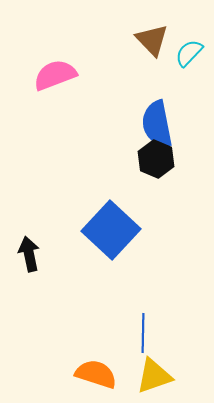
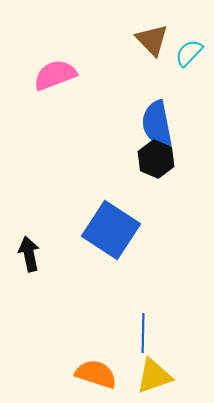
blue square: rotated 10 degrees counterclockwise
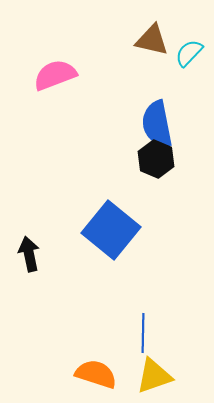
brown triangle: rotated 33 degrees counterclockwise
blue square: rotated 6 degrees clockwise
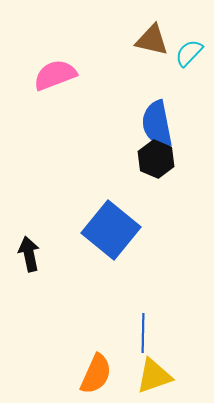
orange semicircle: rotated 96 degrees clockwise
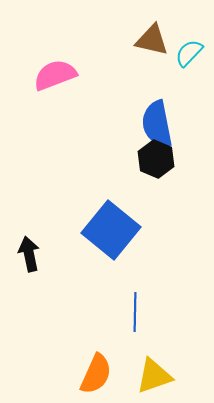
blue line: moved 8 px left, 21 px up
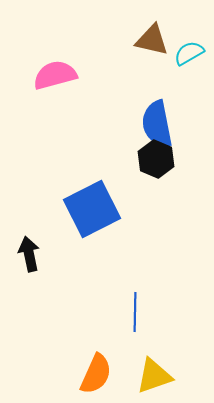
cyan semicircle: rotated 16 degrees clockwise
pink semicircle: rotated 6 degrees clockwise
blue square: moved 19 px left, 21 px up; rotated 24 degrees clockwise
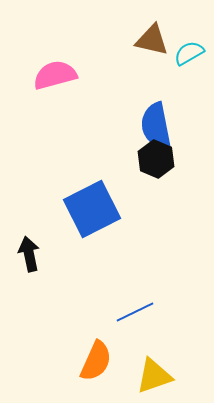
blue semicircle: moved 1 px left, 2 px down
blue line: rotated 63 degrees clockwise
orange semicircle: moved 13 px up
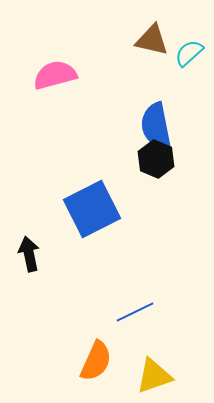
cyan semicircle: rotated 12 degrees counterclockwise
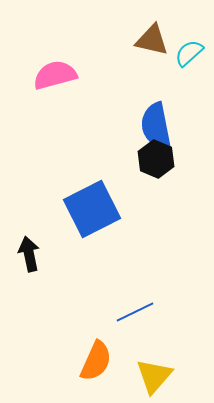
yellow triangle: rotated 30 degrees counterclockwise
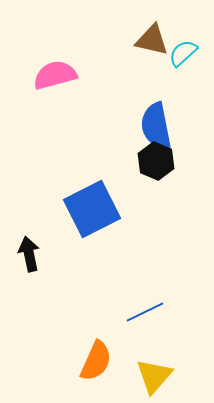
cyan semicircle: moved 6 px left
black hexagon: moved 2 px down
blue line: moved 10 px right
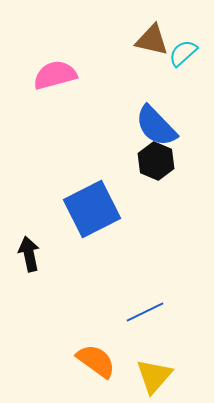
blue semicircle: rotated 33 degrees counterclockwise
orange semicircle: rotated 78 degrees counterclockwise
